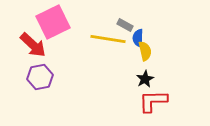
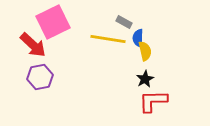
gray rectangle: moved 1 px left, 3 px up
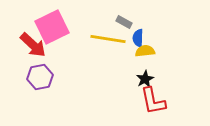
pink square: moved 1 px left, 5 px down
yellow semicircle: rotated 84 degrees counterclockwise
red L-shape: rotated 100 degrees counterclockwise
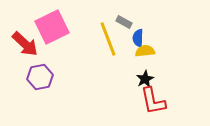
yellow line: rotated 60 degrees clockwise
red arrow: moved 8 px left, 1 px up
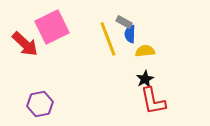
blue semicircle: moved 8 px left, 4 px up
purple hexagon: moved 27 px down
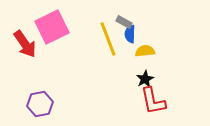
red arrow: rotated 12 degrees clockwise
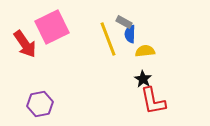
black star: moved 2 px left; rotated 12 degrees counterclockwise
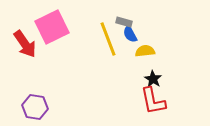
gray rectangle: rotated 14 degrees counterclockwise
blue semicircle: rotated 30 degrees counterclockwise
black star: moved 10 px right
purple hexagon: moved 5 px left, 3 px down; rotated 20 degrees clockwise
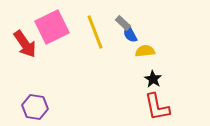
gray rectangle: moved 1 px left, 1 px down; rotated 28 degrees clockwise
yellow line: moved 13 px left, 7 px up
red L-shape: moved 4 px right, 6 px down
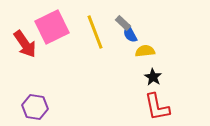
black star: moved 2 px up
